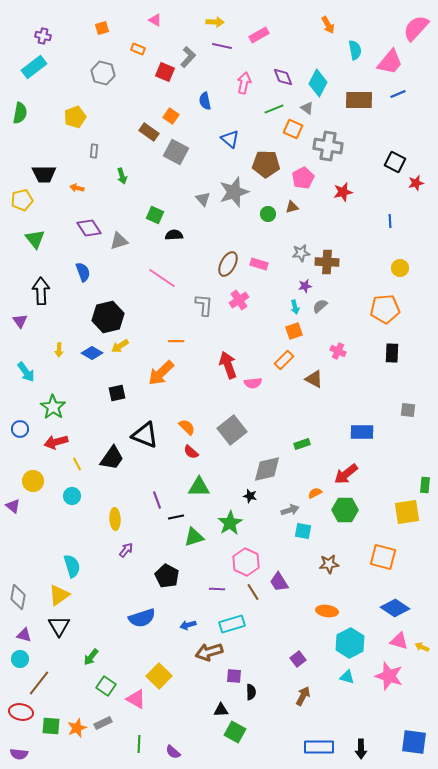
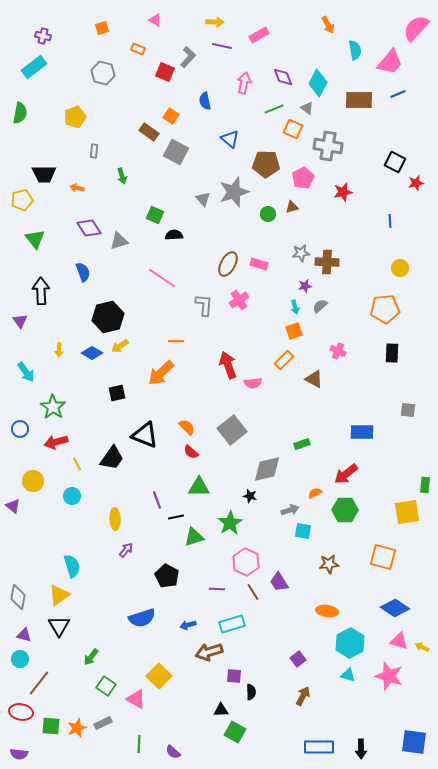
cyan triangle at (347, 677): moved 1 px right, 2 px up
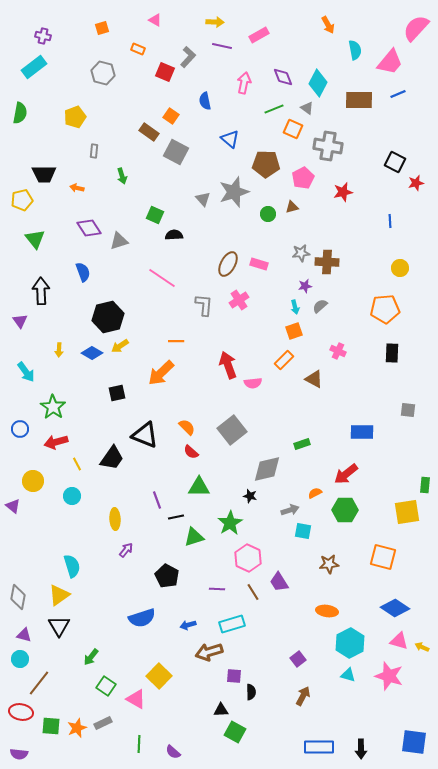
pink hexagon at (246, 562): moved 2 px right, 4 px up
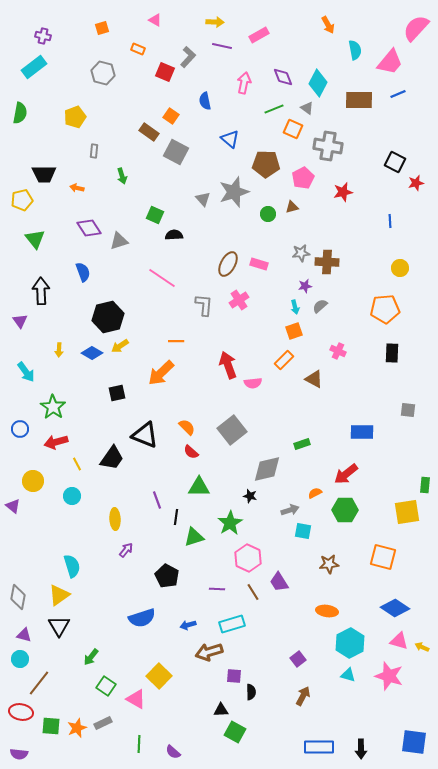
black line at (176, 517): rotated 70 degrees counterclockwise
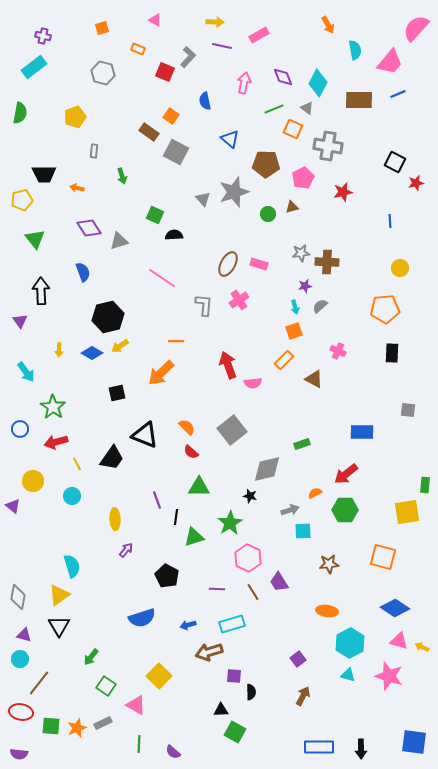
cyan square at (303, 531): rotated 12 degrees counterclockwise
pink triangle at (136, 699): moved 6 px down
